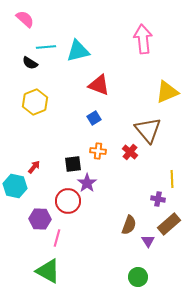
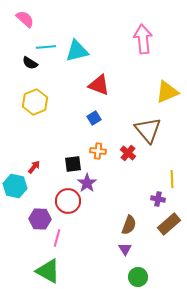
cyan triangle: moved 1 px left
red cross: moved 2 px left, 1 px down
purple triangle: moved 23 px left, 8 px down
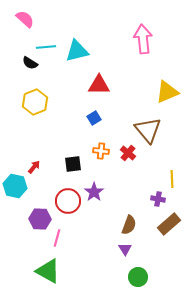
red triangle: rotated 20 degrees counterclockwise
orange cross: moved 3 px right
purple star: moved 7 px right, 9 px down
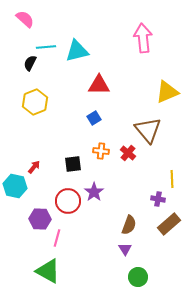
pink arrow: moved 1 px up
black semicircle: rotated 84 degrees clockwise
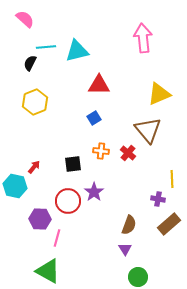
yellow triangle: moved 8 px left, 2 px down
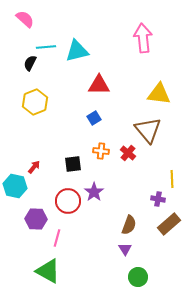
yellow triangle: rotated 30 degrees clockwise
purple hexagon: moved 4 px left
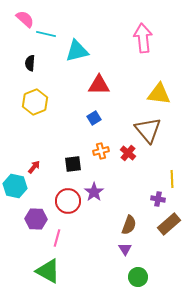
cyan line: moved 13 px up; rotated 18 degrees clockwise
black semicircle: rotated 21 degrees counterclockwise
orange cross: rotated 21 degrees counterclockwise
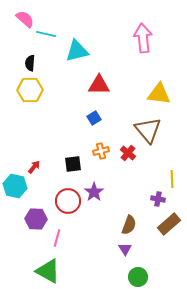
yellow hexagon: moved 5 px left, 12 px up; rotated 20 degrees clockwise
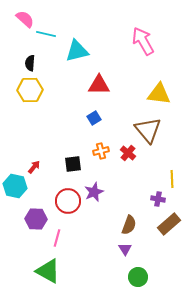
pink arrow: moved 3 px down; rotated 24 degrees counterclockwise
purple star: rotated 12 degrees clockwise
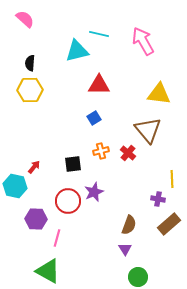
cyan line: moved 53 px right
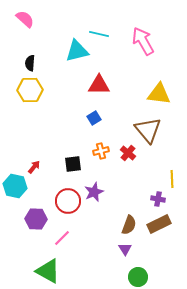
brown rectangle: moved 10 px left; rotated 15 degrees clockwise
pink line: moved 5 px right; rotated 30 degrees clockwise
